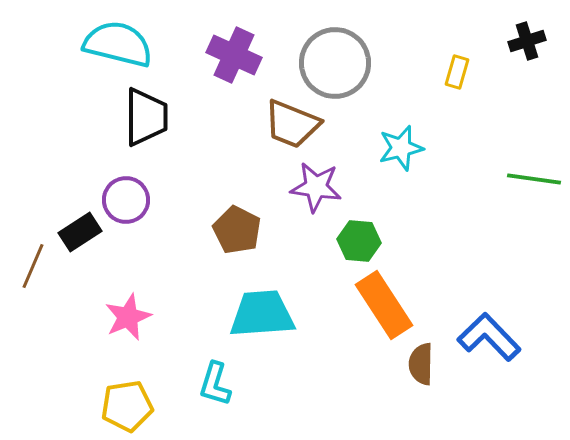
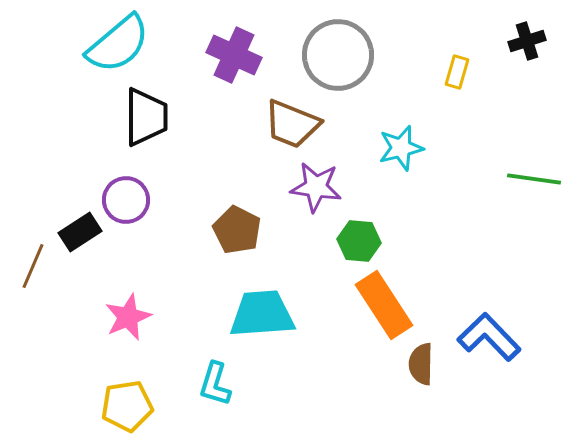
cyan semicircle: rotated 126 degrees clockwise
gray circle: moved 3 px right, 8 px up
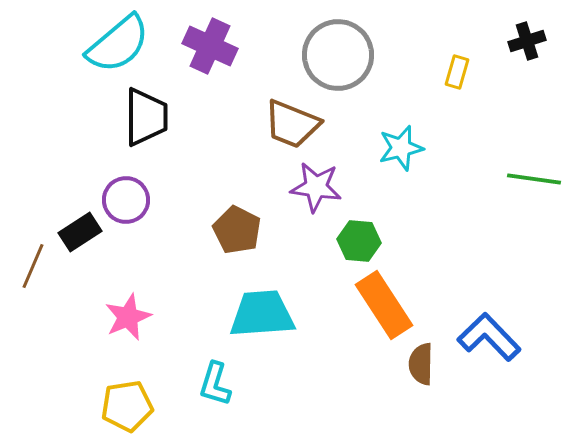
purple cross: moved 24 px left, 9 px up
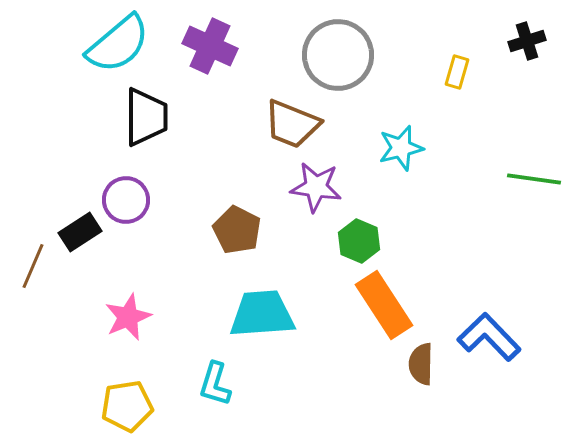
green hexagon: rotated 18 degrees clockwise
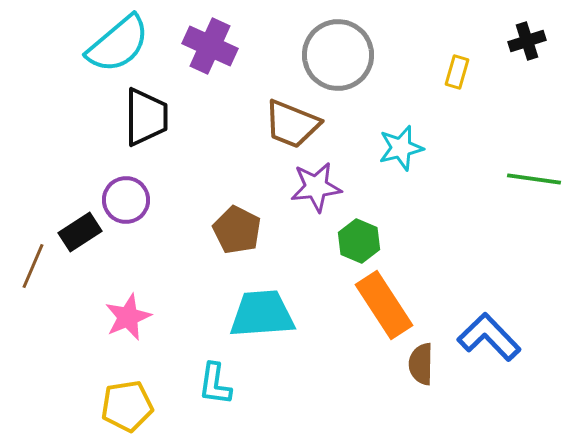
purple star: rotated 15 degrees counterclockwise
cyan L-shape: rotated 9 degrees counterclockwise
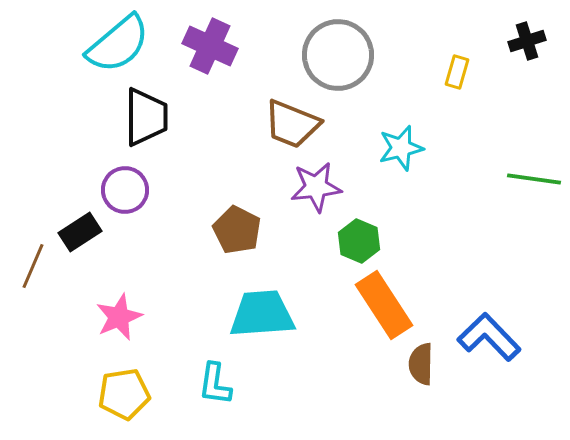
purple circle: moved 1 px left, 10 px up
pink star: moved 9 px left
yellow pentagon: moved 3 px left, 12 px up
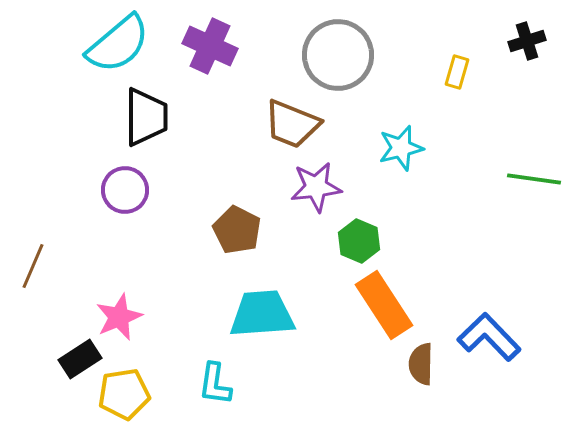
black rectangle: moved 127 px down
